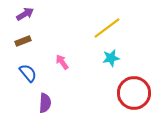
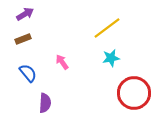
brown rectangle: moved 2 px up
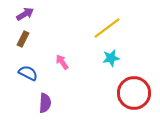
brown rectangle: rotated 42 degrees counterclockwise
blue semicircle: rotated 24 degrees counterclockwise
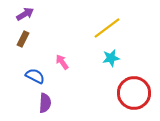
blue semicircle: moved 7 px right, 3 px down
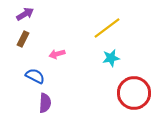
pink arrow: moved 5 px left, 8 px up; rotated 70 degrees counterclockwise
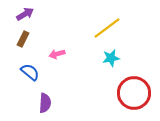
blue semicircle: moved 5 px left, 4 px up; rotated 12 degrees clockwise
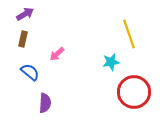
yellow line: moved 22 px right, 6 px down; rotated 72 degrees counterclockwise
brown rectangle: rotated 14 degrees counterclockwise
pink arrow: rotated 28 degrees counterclockwise
cyan star: moved 4 px down
red circle: moved 1 px up
